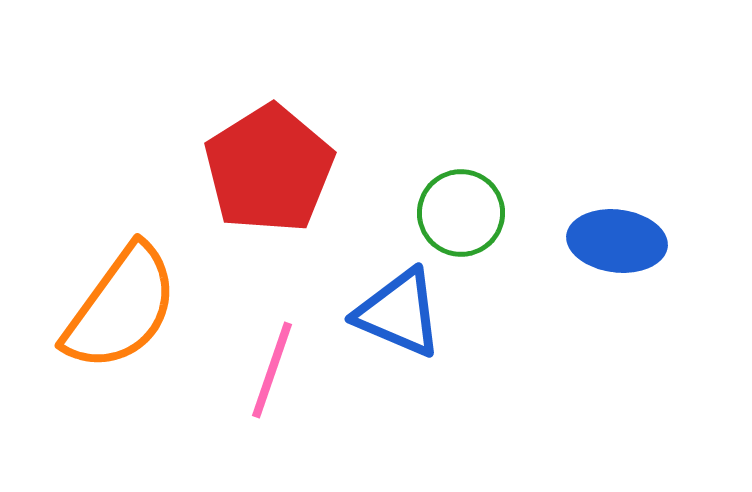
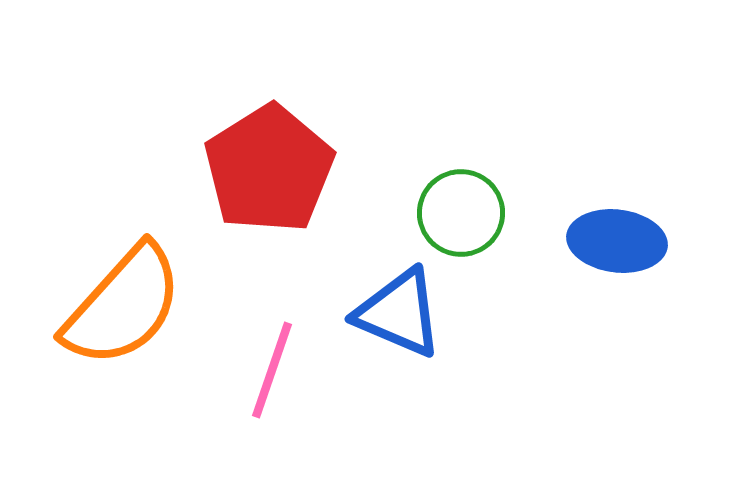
orange semicircle: moved 2 px right, 2 px up; rotated 6 degrees clockwise
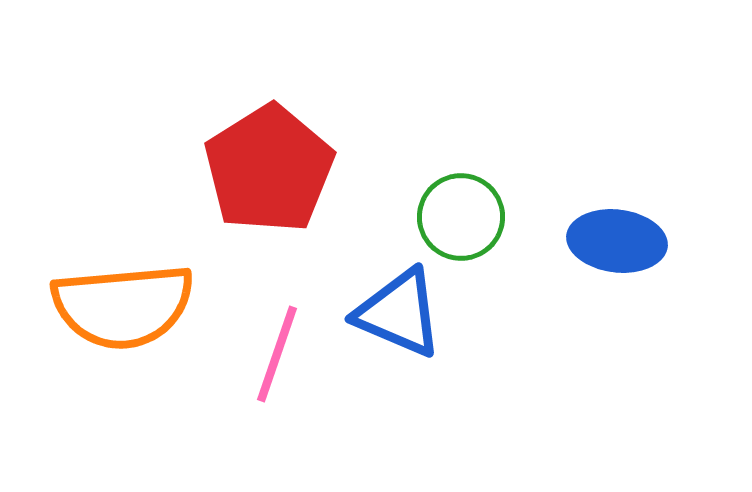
green circle: moved 4 px down
orange semicircle: rotated 43 degrees clockwise
pink line: moved 5 px right, 16 px up
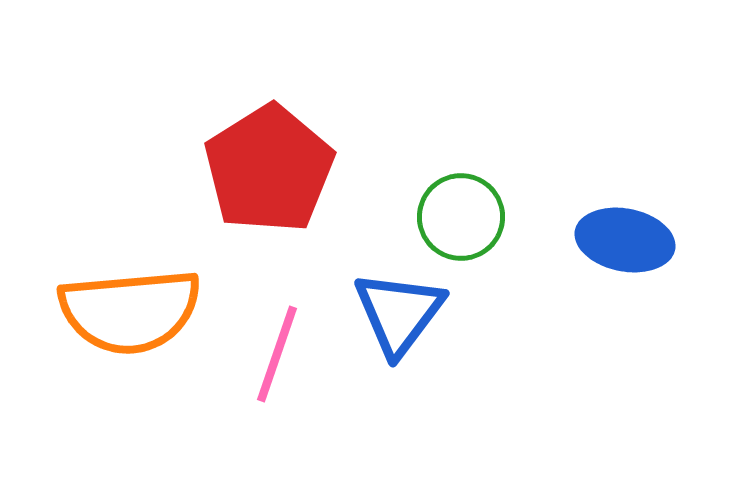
blue ellipse: moved 8 px right, 1 px up; rotated 4 degrees clockwise
orange semicircle: moved 7 px right, 5 px down
blue triangle: rotated 44 degrees clockwise
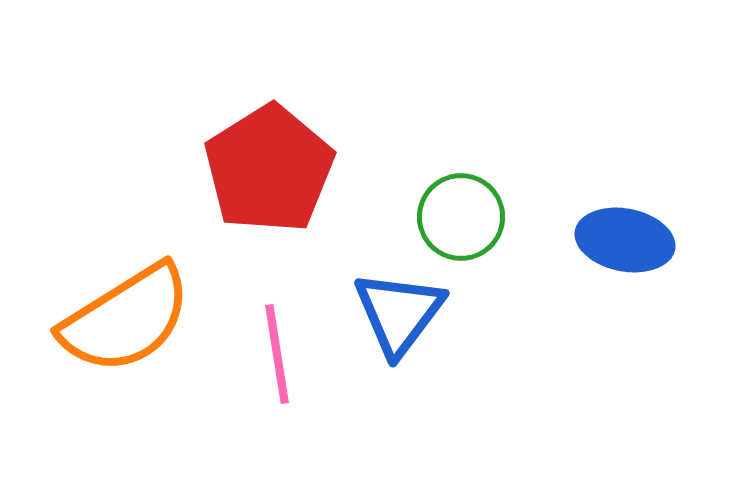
orange semicircle: moved 4 px left, 8 px down; rotated 27 degrees counterclockwise
pink line: rotated 28 degrees counterclockwise
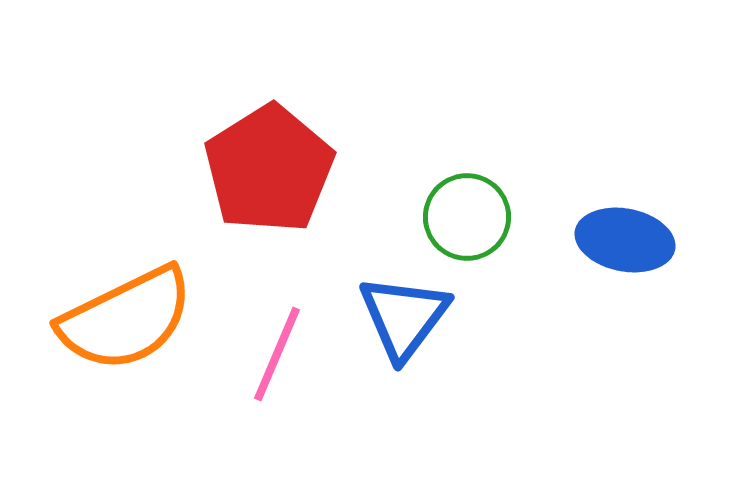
green circle: moved 6 px right
blue triangle: moved 5 px right, 4 px down
orange semicircle: rotated 6 degrees clockwise
pink line: rotated 32 degrees clockwise
